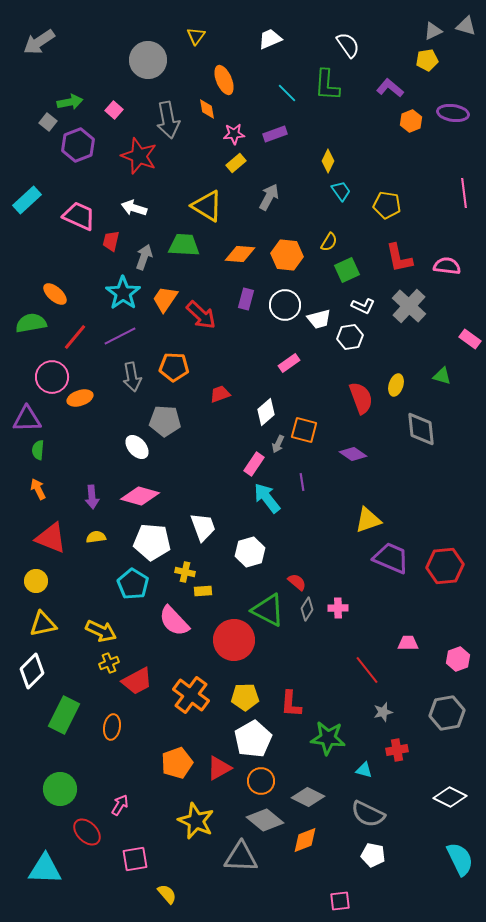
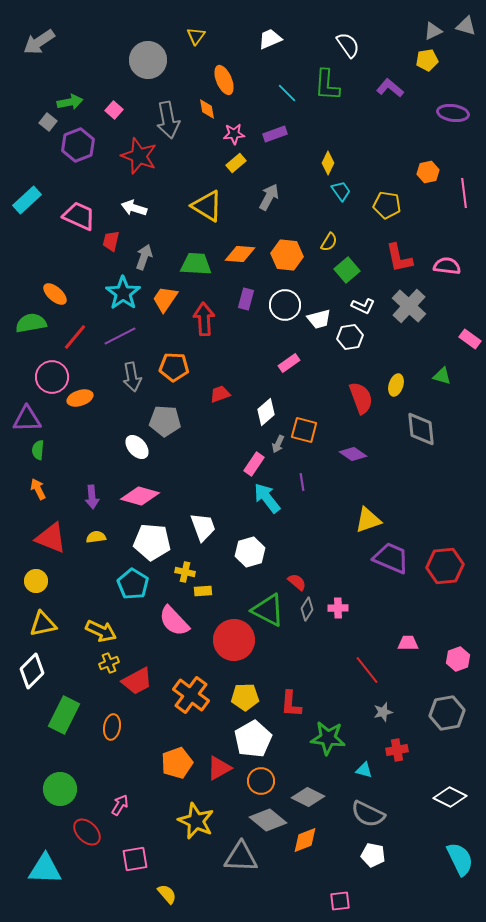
orange hexagon at (411, 121): moved 17 px right, 51 px down; rotated 10 degrees clockwise
yellow diamond at (328, 161): moved 2 px down
green trapezoid at (184, 245): moved 12 px right, 19 px down
green square at (347, 270): rotated 15 degrees counterclockwise
red arrow at (201, 315): moved 3 px right, 4 px down; rotated 136 degrees counterclockwise
gray diamond at (265, 820): moved 3 px right
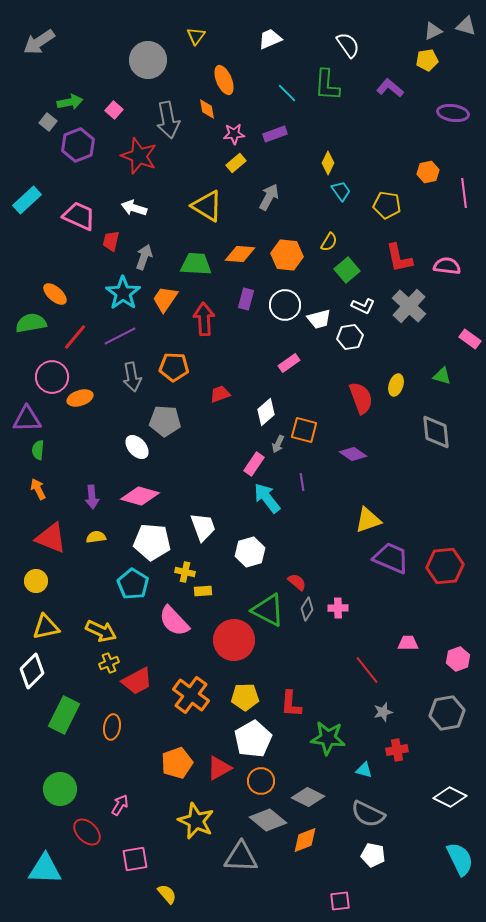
gray diamond at (421, 429): moved 15 px right, 3 px down
yellow triangle at (43, 624): moved 3 px right, 3 px down
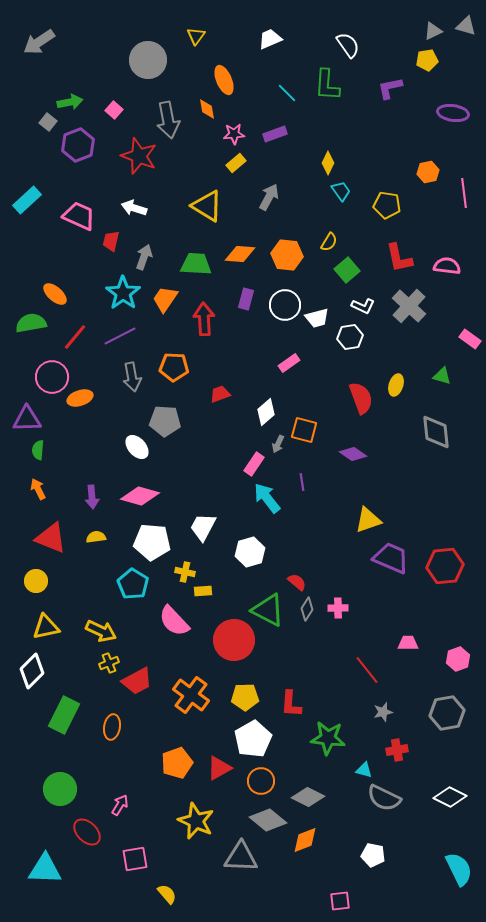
purple L-shape at (390, 88): rotated 52 degrees counterclockwise
white trapezoid at (319, 319): moved 2 px left, 1 px up
white trapezoid at (203, 527): rotated 132 degrees counterclockwise
gray semicircle at (368, 814): moved 16 px right, 16 px up
cyan semicircle at (460, 859): moved 1 px left, 10 px down
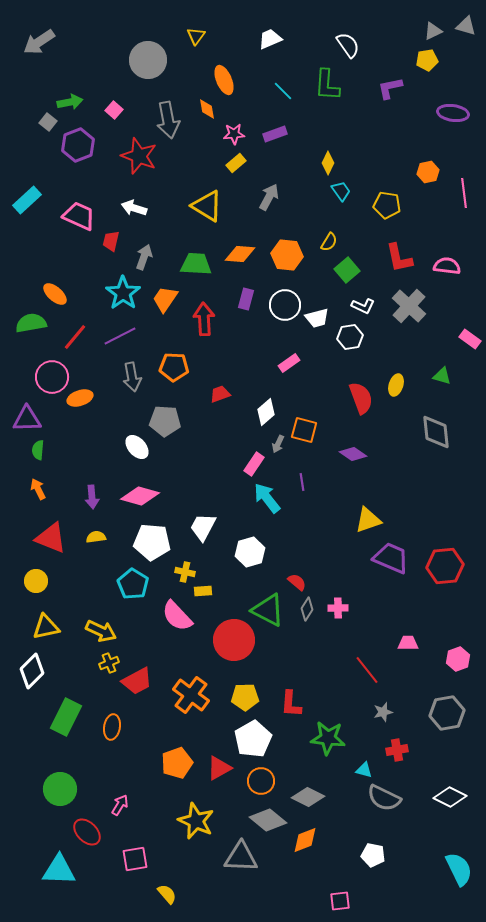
cyan line at (287, 93): moved 4 px left, 2 px up
pink semicircle at (174, 621): moved 3 px right, 5 px up
green rectangle at (64, 715): moved 2 px right, 2 px down
cyan triangle at (45, 869): moved 14 px right, 1 px down
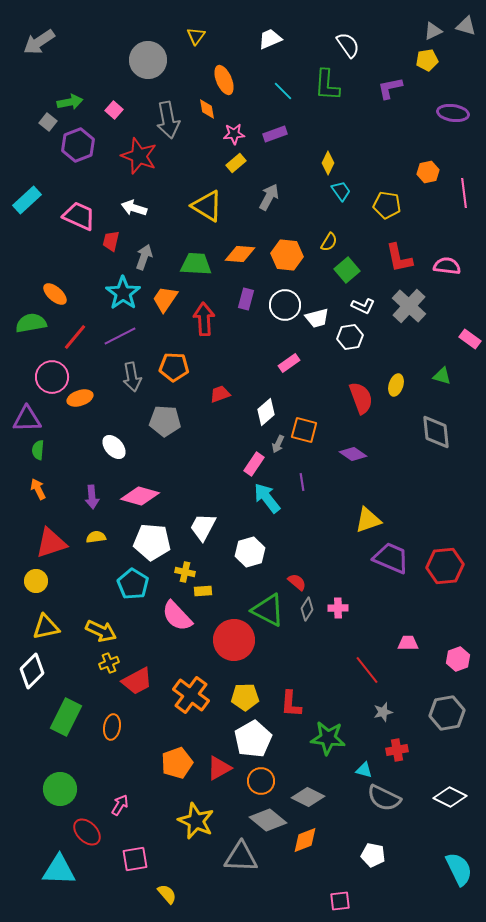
white ellipse at (137, 447): moved 23 px left
red triangle at (51, 538): moved 5 px down; rotated 40 degrees counterclockwise
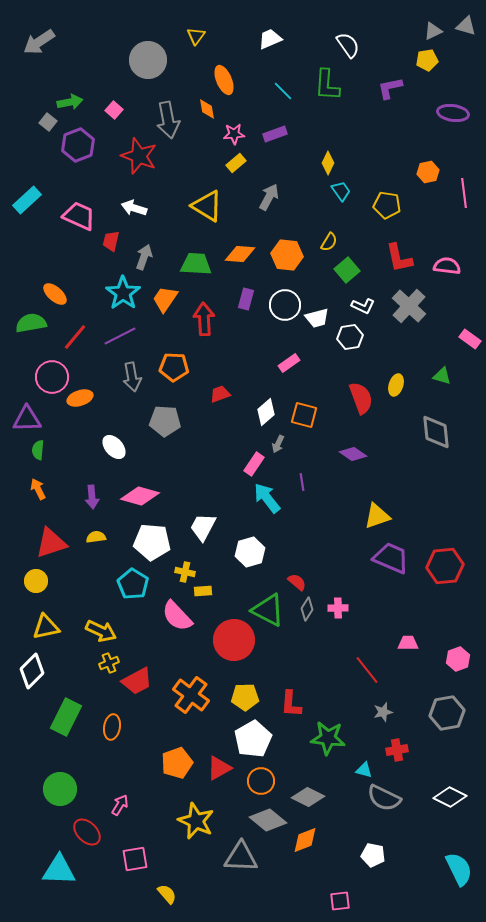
orange square at (304, 430): moved 15 px up
yellow triangle at (368, 520): moved 9 px right, 4 px up
